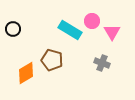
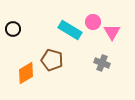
pink circle: moved 1 px right, 1 px down
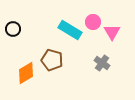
gray cross: rotated 14 degrees clockwise
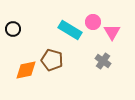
gray cross: moved 1 px right, 2 px up
orange diamond: moved 3 px up; rotated 20 degrees clockwise
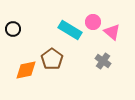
pink triangle: rotated 18 degrees counterclockwise
brown pentagon: moved 1 px up; rotated 20 degrees clockwise
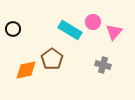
pink triangle: moved 2 px right; rotated 30 degrees clockwise
gray cross: moved 4 px down; rotated 21 degrees counterclockwise
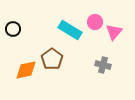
pink circle: moved 2 px right
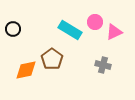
pink triangle: rotated 24 degrees clockwise
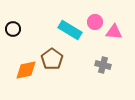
pink triangle: rotated 30 degrees clockwise
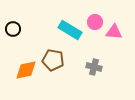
brown pentagon: moved 1 px right, 1 px down; rotated 25 degrees counterclockwise
gray cross: moved 9 px left, 2 px down
